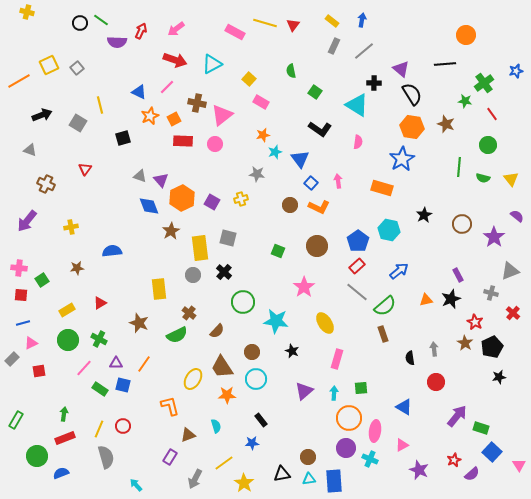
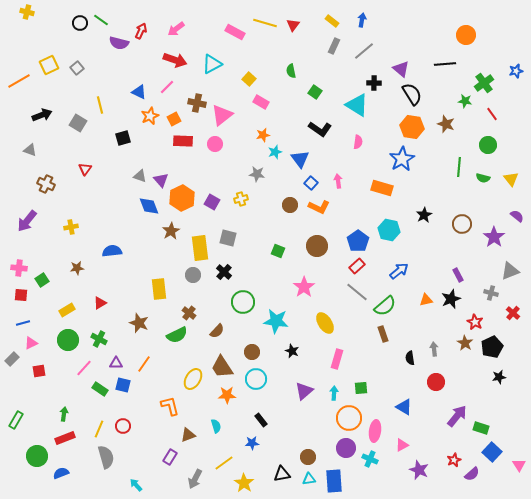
purple semicircle at (117, 42): moved 2 px right, 1 px down; rotated 12 degrees clockwise
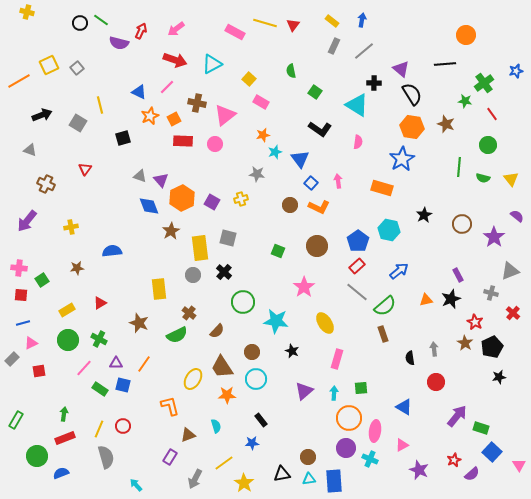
pink triangle at (222, 115): moved 3 px right
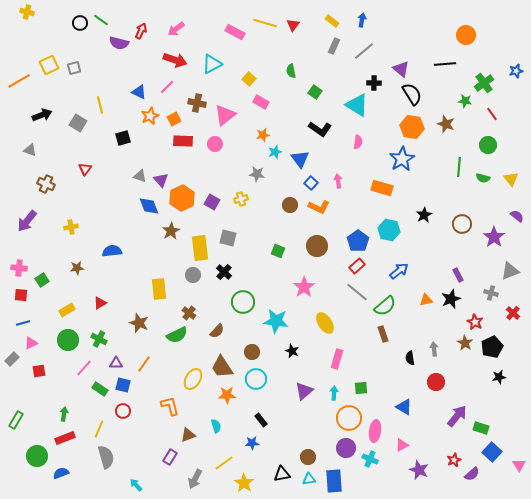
gray square at (77, 68): moved 3 px left; rotated 24 degrees clockwise
red circle at (123, 426): moved 15 px up
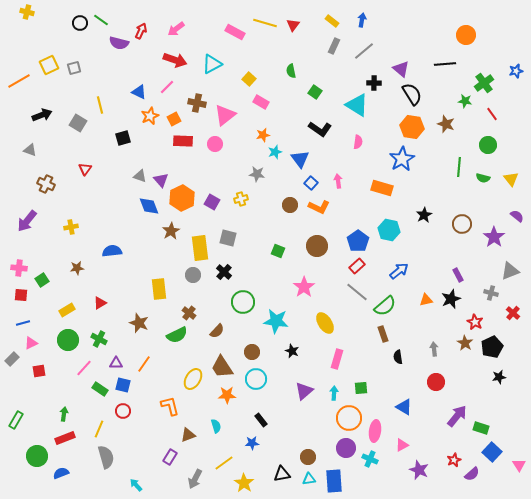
black semicircle at (410, 358): moved 12 px left, 1 px up
